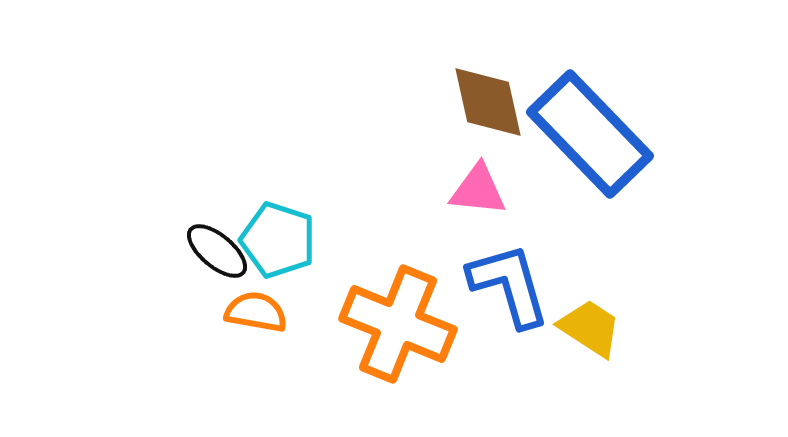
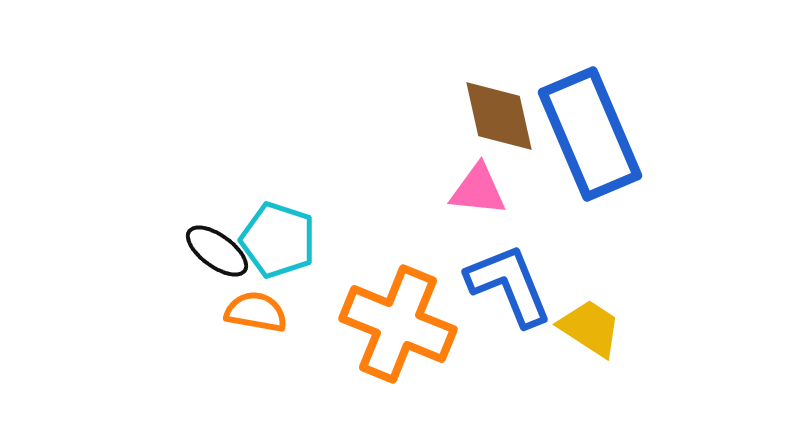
brown diamond: moved 11 px right, 14 px down
blue rectangle: rotated 21 degrees clockwise
black ellipse: rotated 4 degrees counterclockwise
blue L-shape: rotated 6 degrees counterclockwise
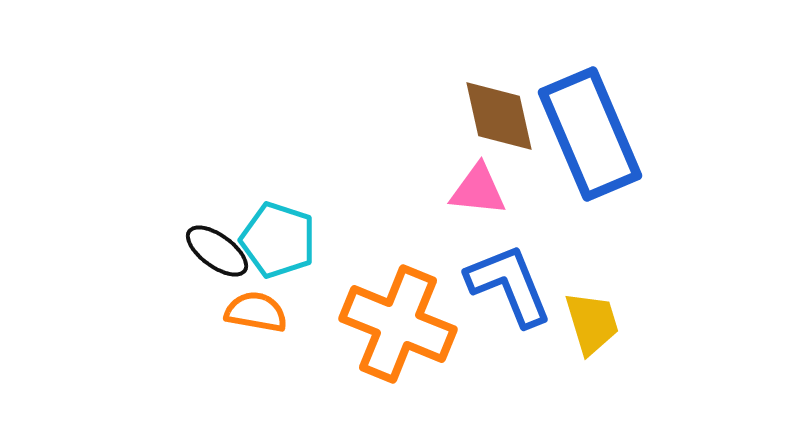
yellow trapezoid: moved 2 px right, 5 px up; rotated 40 degrees clockwise
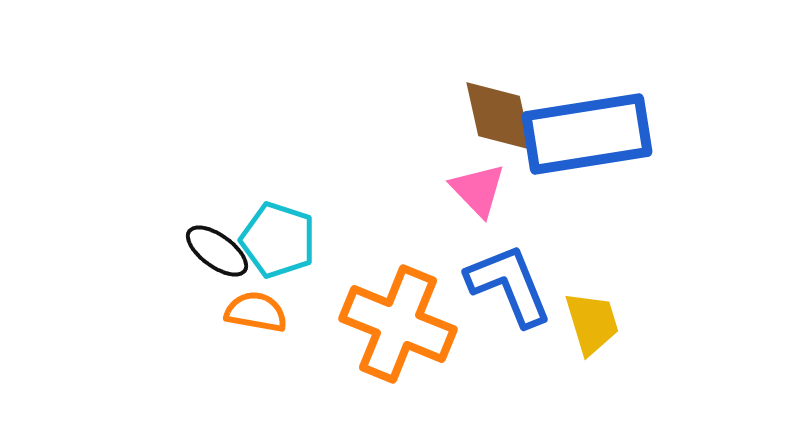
blue rectangle: moved 3 px left; rotated 76 degrees counterclockwise
pink triangle: rotated 40 degrees clockwise
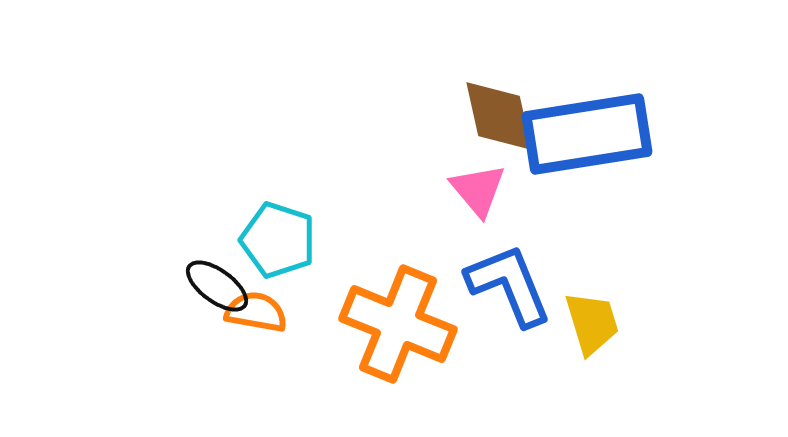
pink triangle: rotated 4 degrees clockwise
black ellipse: moved 35 px down
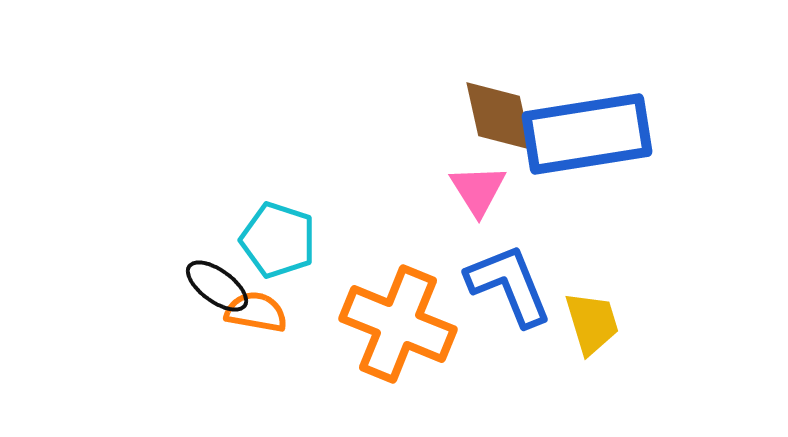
pink triangle: rotated 8 degrees clockwise
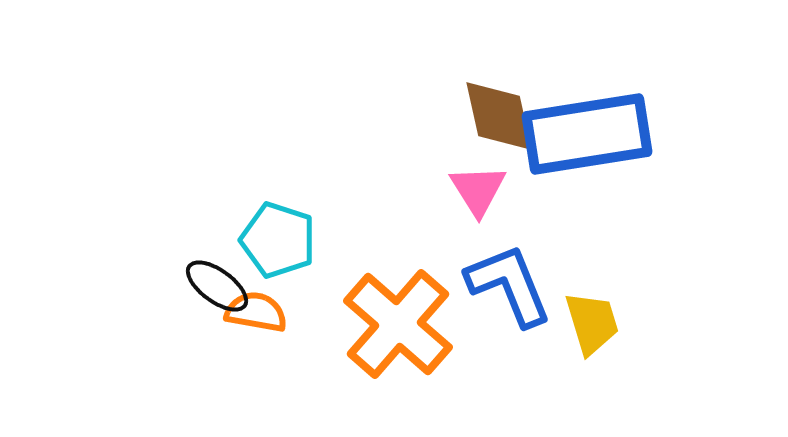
orange cross: rotated 19 degrees clockwise
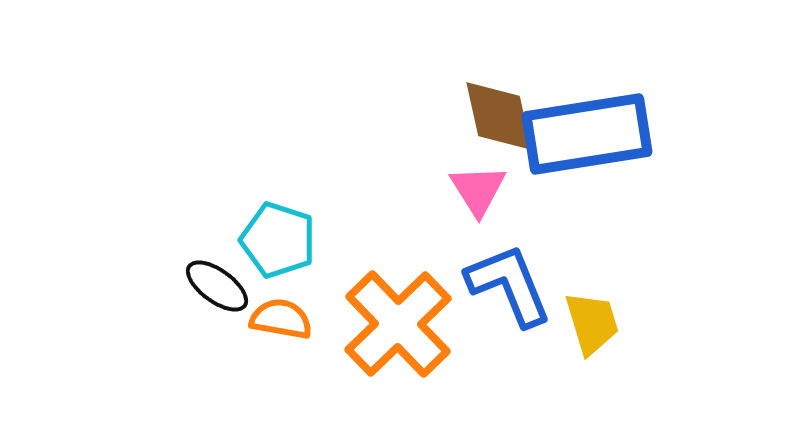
orange semicircle: moved 25 px right, 7 px down
orange cross: rotated 5 degrees clockwise
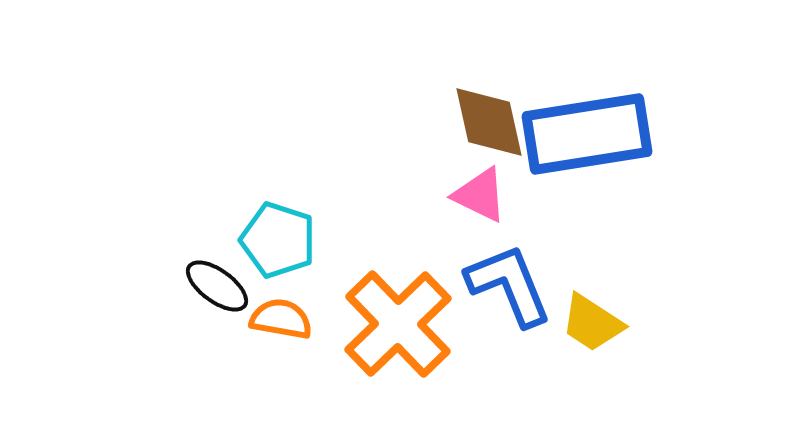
brown diamond: moved 10 px left, 6 px down
pink triangle: moved 2 px right, 5 px down; rotated 32 degrees counterclockwise
yellow trapezoid: rotated 140 degrees clockwise
